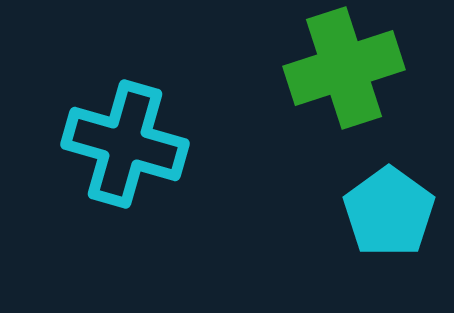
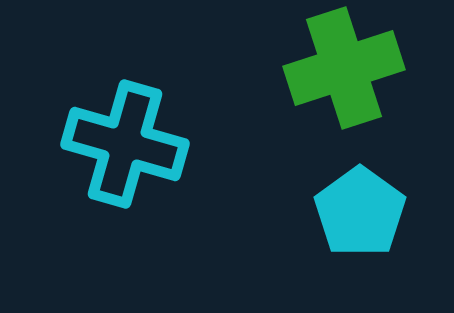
cyan pentagon: moved 29 px left
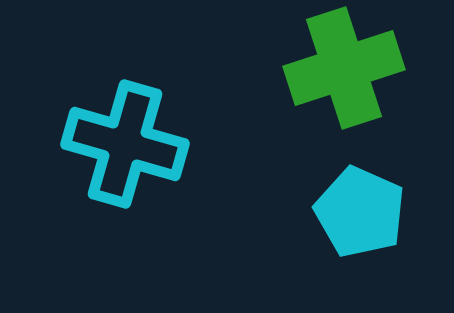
cyan pentagon: rotated 12 degrees counterclockwise
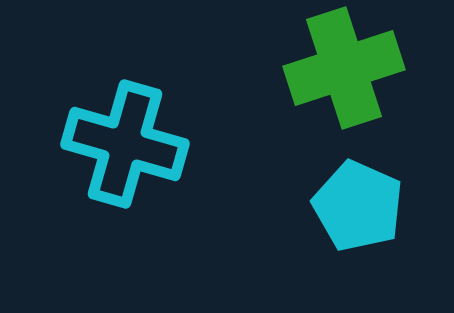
cyan pentagon: moved 2 px left, 6 px up
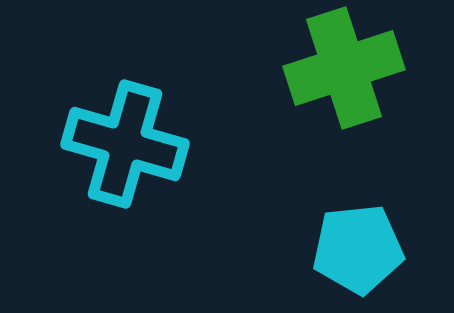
cyan pentagon: moved 43 px down; rotated 30 degrees counterclockwise
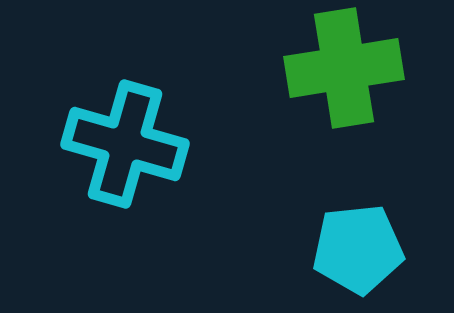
green cross: rotated 9 degrees clockwise
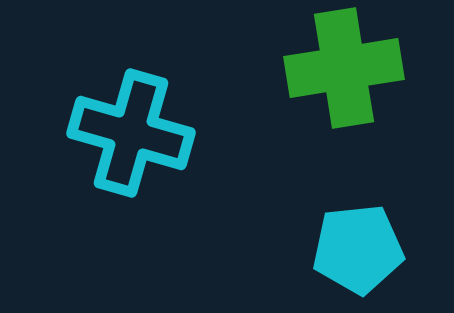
cyan cross: moved 6 px right, 11 px up
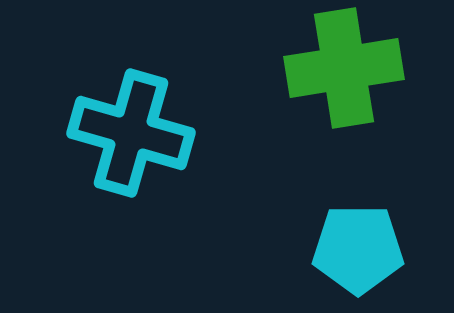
cyan pentagon: rotated 6 degrees clockwise
